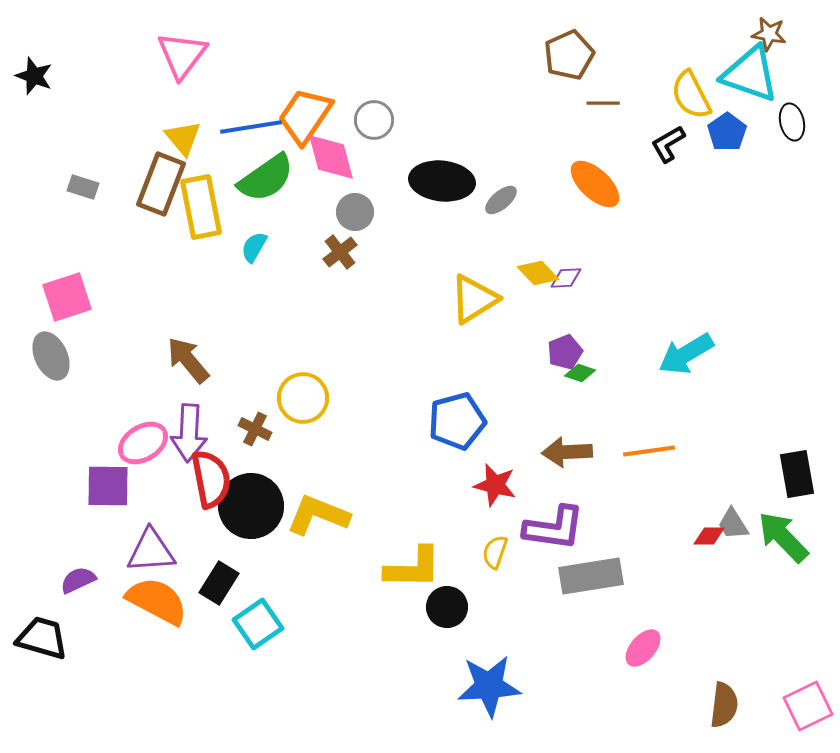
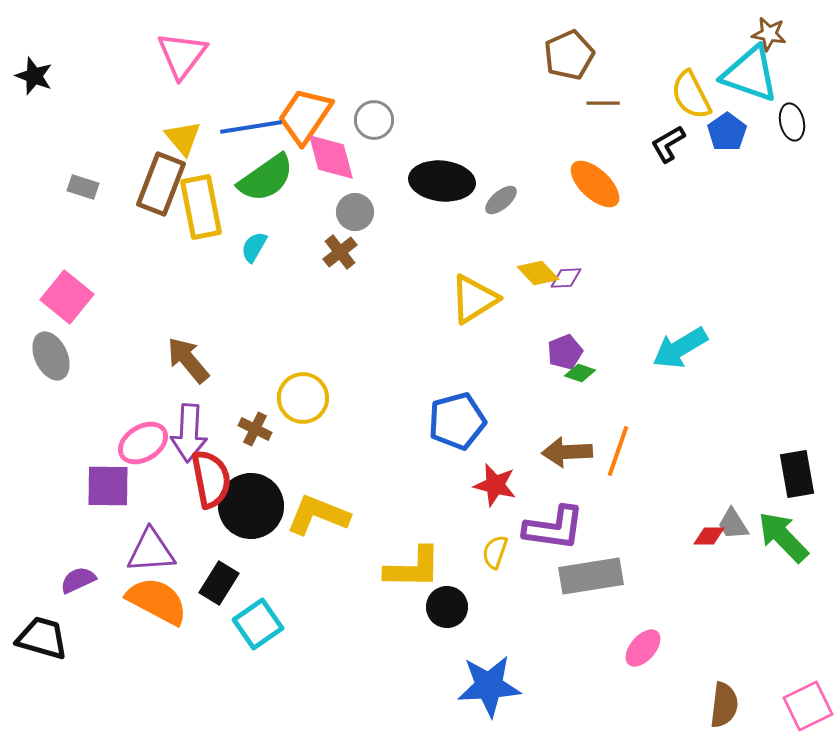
pink square at (67, 297): rotated 33 degrees counterclockwise
cyan arrow at (686, 354): moved 6 px left, 6 px up
orange line at (649, 451): moved 31 px left; rotated 63 degrees counterclockwise
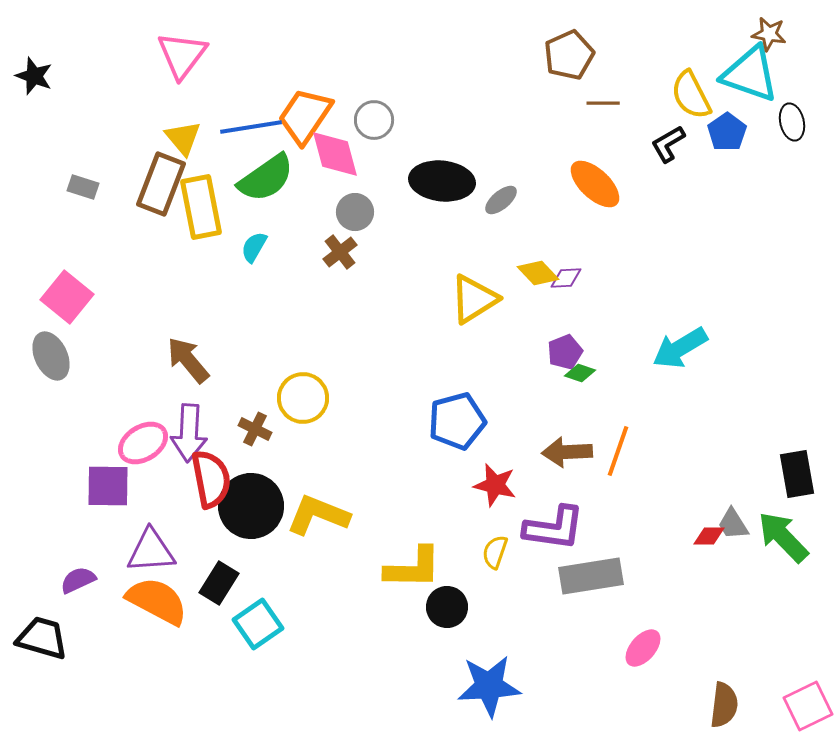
pink diamond at (331, 157): moved 4 px right, 3 px up
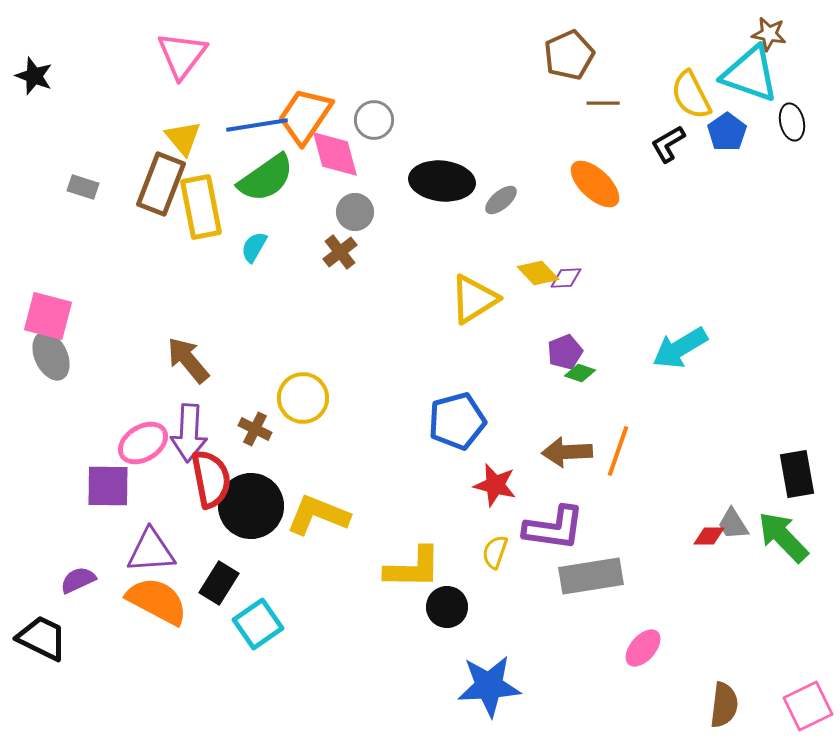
blue line at (251, 127): moved 6 px right, 2 px up
pink square at (67, 297): moved 19 px left, 19 px down; rotated 24 degrees counterclockwise
black trapezoid at (42, 638): rotated 10 degrees clockwise
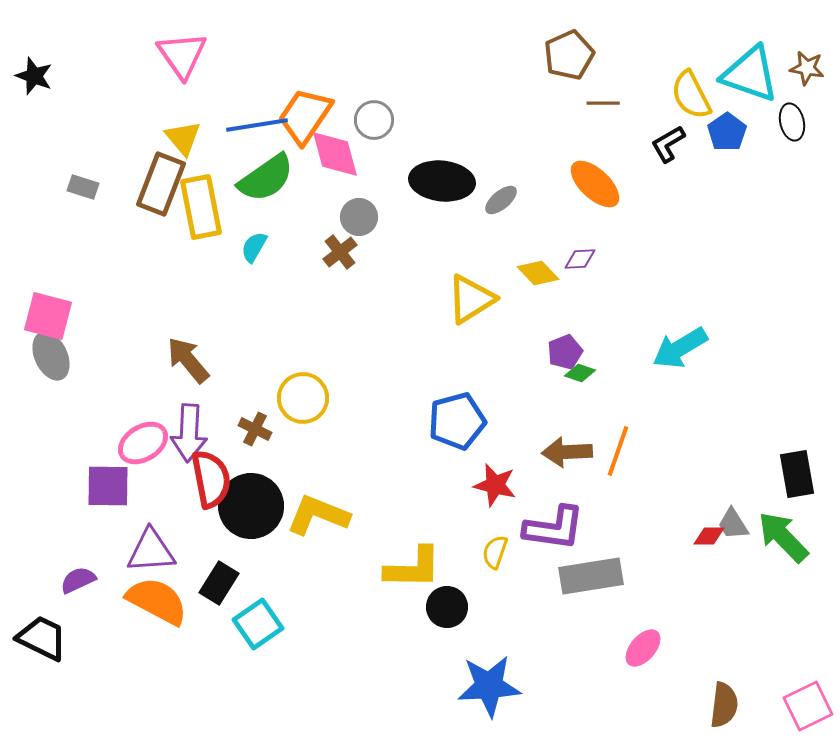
brown star at (769, 34): moved 38 px right, 34 px down
pink triangle at (182, 55): rotated 12 degrees counterclockwise
gray circle at (355, 212): moved 4 px right, 5 px down
purple diamond at (566, 278): moved 14 px right, 19 px up
yellow triangle at (474, 299): moved 3 px left
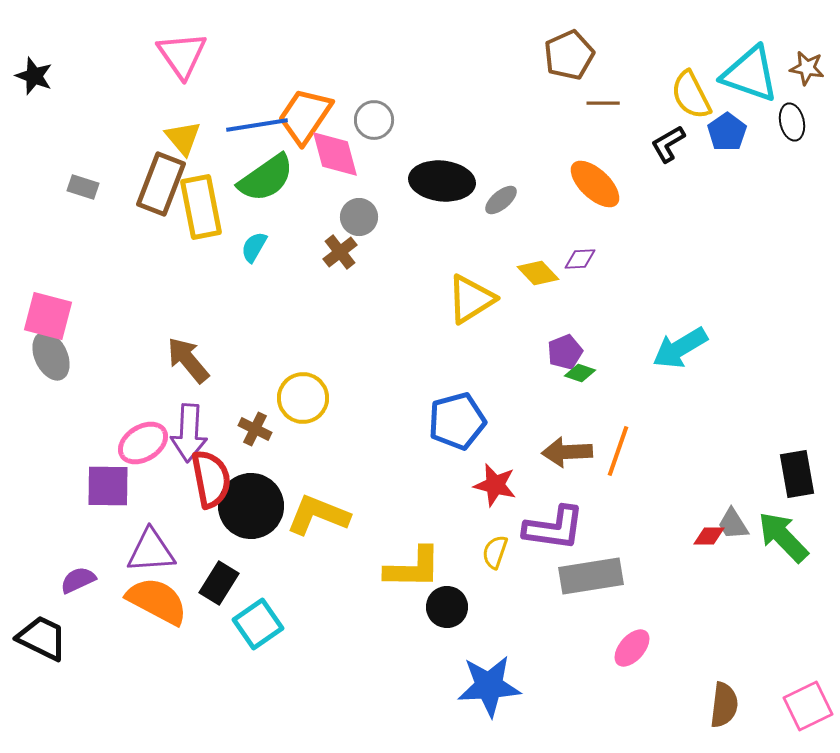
pink ellipse at (643, 648): moved 11 px left
